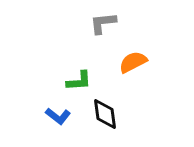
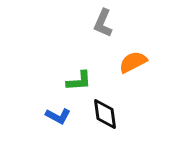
gray L-shape: rotated 60 degrees counterclockwise
blue L-shape: rotated 10 degrees counterclockwise
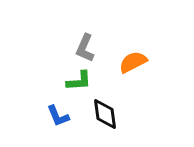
gray L-shape: moved 18 px left, 25 px down
blue L-shape: rotated 40 degrees clockwise
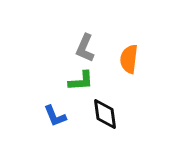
orange semicircle: moved 4 px left, 3 px up; rotated 56 degrees counterclockwise
green L-shape: moved 2 px right
blue L-shape: moved 3 px left
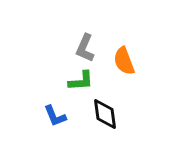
orange semicircle: moved 5 px left, 2 px down; rotated 28 degrees counterclockwise
